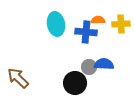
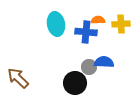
blue semicircle: moved 2 px up
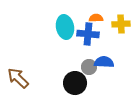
orange semicircle: moved 2 px left, 2 px up
cyan ellipse: moved 9 px right, 3 px down
blue cross: moved 2 px right, 2 px down
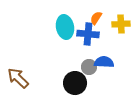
orange semicircle: rotated 56 degrees counterclockwise
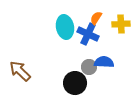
blue cross: rotated 20 degrees clockwise
brown arrow: moved 2 px right, 7 px up
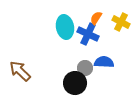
yellow cross: moved 2 px up; rotated 30 degrees clockwise
gray circle: moved 4 px left, 1 px down
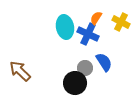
blue semicircle: rotated 54 degrees clockwise
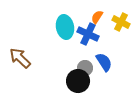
orange semicircle: moved 1 px right, 1 px up
brown arrow: moved 13 px up
black circle: moved 3 px right, 2 px up
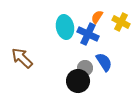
brown arrow: moved 2 px right
